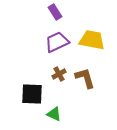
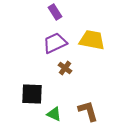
purple trapezoid: moved 2 px left, 1 px down
brown cross: moved 6 px right, 6 px up; rotated 24 degrees counterclockwise
brown L-shape: moved 3 px right, 33 px down
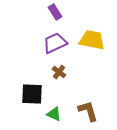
brown cross: moved 6 px left, 4 px down
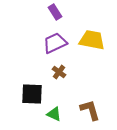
brown L-shape: moved 2 px right, 1 px up
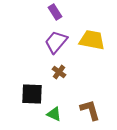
purple trapezoid: moved 1 px right, 1 px up; rotated 25 degrees counterclockwise
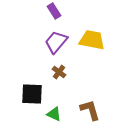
purple rectangle: moved 1 px left, 1 px up
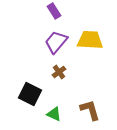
yellow trapezoid: moved 2 px left; rotated 8 degrees counterclockwise
brown cross: rotated 16 degrees clockwise
black square: moved 2 px left; rotated 25 degrees clockwise
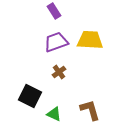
purple trapezoid: rotated 30 degrees clockwise
black square: moved 2 px down
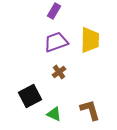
purple rectangle: rotated 63 degrees clockwise
yellow trapezoid: rotated 88 degrees clockwise
black square: rotated 35 degrees clockwise
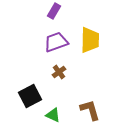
green triangle: moved 1 px left, 1 px down
